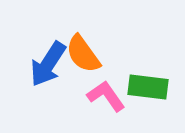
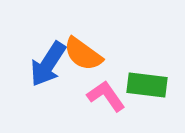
orange semicircle: rotated 18 degrees counterclockwise
green rectangle: moved 1 px left, 2 px up
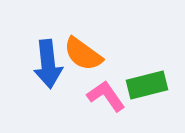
blue arrow: rotated 39 degrees counterclockwise
green rectangle: rotated 21 degrees counterclockwise
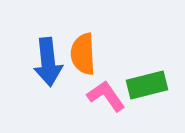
orange semicircle: rotated 51 degrees clockwise
blue arrow: moved 2 px up
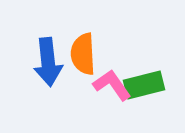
green rectangle: moved 3 px left
pink L-shape: moved 6 px right, 11 px up
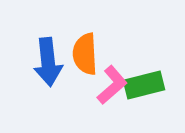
orange semicircle: moved 2 px right
pink L-shape: rotated 84 degrees clockwise
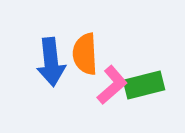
blue arrow: moved 3 px right
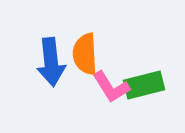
pink L-shape: moved 1 px left, 2 px down; rotated 99 degrees clockwise
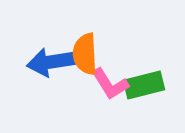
blue arrow: rotated 87 degrees clockwise
pink L-shape: moved 1 px left, 3 px up
